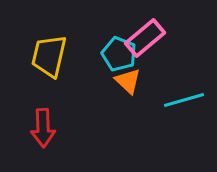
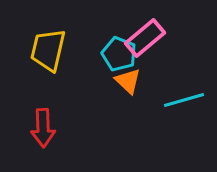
yellow trapezoid: moved 1 px left, 6 px up
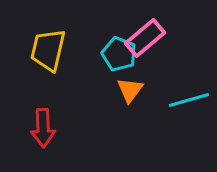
orange triangle: moved 2 px right, 9 px down; rotated 24 degrees clockwise
cyan line: moved 5 px right
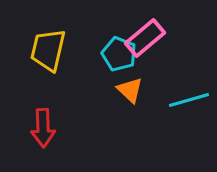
orange triangle: rotated 24 degrees counterclockwise
